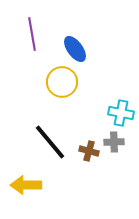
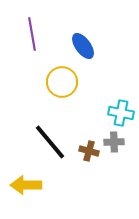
blue ellipse: moved 8 px right, 3 px up
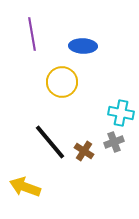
blue ellipse: rotated 52 degrees counterclockwise
gray cross: rotated 18 degrees counterclockwise
brown cross: moved 5 px left; rotated 18 degrees clockwise
yellow arrow: moved 1 px left, 2 px down; rotated 20 degrees clockwise
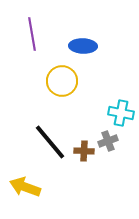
yellow circle: moved 1 px up
gray cross: moved 6 px left, 1 px up
brown cross: rotated 30 degrees counterclockwise
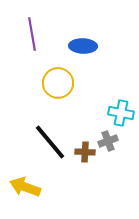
yellow circle: moved 4 px left, 2 px down
brown cross: moved 1 px right, 1 px down
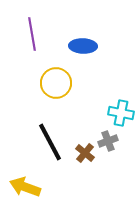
yellow circle: moved 2 px left
black line: rotated 12 degrees clockwise
brown cross: moved 1 px down; rotated 36 degrees clockwise
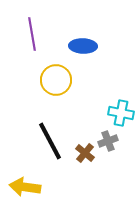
yellow circle: moved 3 px up
black line: moved 1 px up
yellow arrow: rotated 12 degrees counterclockwise
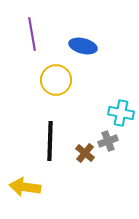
blue ellipse: rotated 12 degrees clockwise
black line: rotated 30 degrees clockwise
